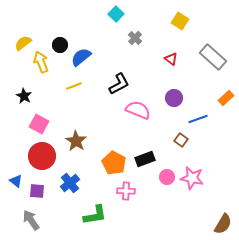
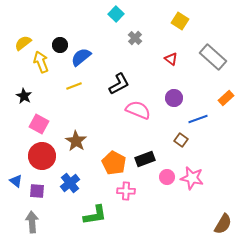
gray arrow: moved 1 px right, 2 px down; rotated 30 degrees clockwise
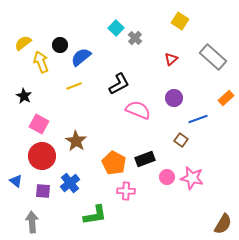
cyan square: moved 14 px down
red triangle: rotated 40 degrees clockwise
purple square: moved 6 px right
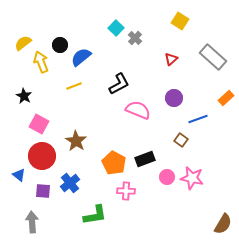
blue triangle: moved 3 px right, 6 px up
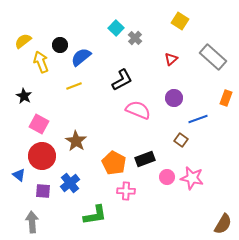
yellow semicircle: moved 2 px up
black L-shape: moved 3 px right, 4 px up
orange rectangle: rotated 28 degrees counterclockwise
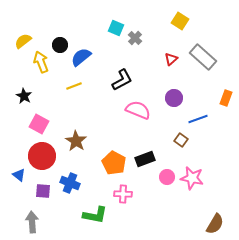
cyan square: rotated 21 degrees counterclockwise
gray rectangle: moved 10 px left
blue cross: rotated 30 degrees counterclockwise
pink cross: moved 3 px left, 3 px down
green L-shape: rotated 20 degrees clockwise
brown semicircle: moved 8 px left
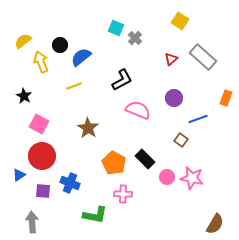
brown star: moved 12 px right, 13 px up
black rectangle: rotated 66 degrees clockwise
blue triangle: rotated 48 degrees clockwise
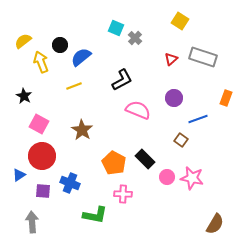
gray rectangle: rotated 24 degrees counterclockwise
brown star: moved 6 px left, 2 px down
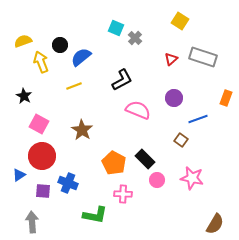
yellow semicircle: rotated 18 degrees clockwise
pink circle: moved 10 px left, 3 px down
blue cross: moved 2 px left
